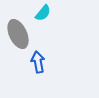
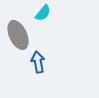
gray ellipse: moved 1 px down
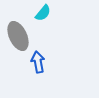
gray ellipse: moved 1 px down
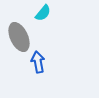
gray ellipse: moved 1 px right, 1 px down
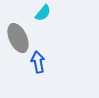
gray ellipse: moved 1 px left, 1 px down
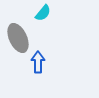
blue arrow: rotated 10 degrees clockwise
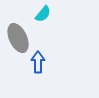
cyan semicircle: moved 1 px down
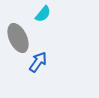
blue arrow: rotated 35 degrees clockwise
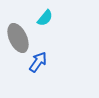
cyan semicircle: moved 2 px right, 4 px down
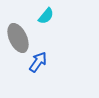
cyan semicircle: moved 1 px right, 2 px up
